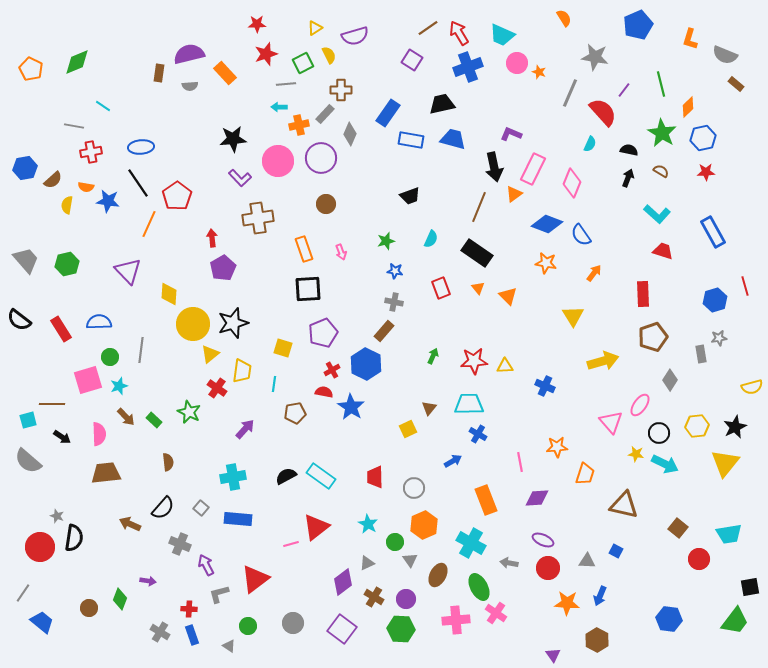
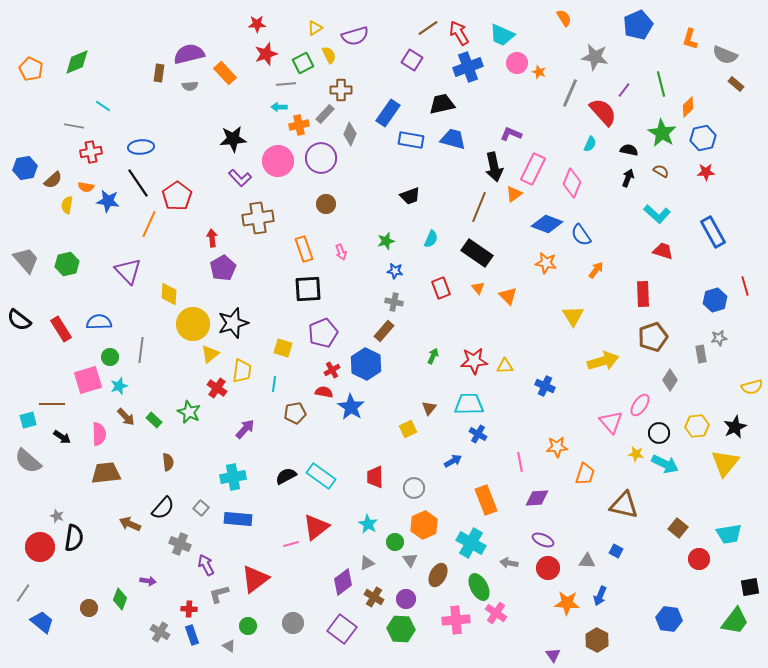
orange arrow at (594, 273): moved 2 px right, 3 px up
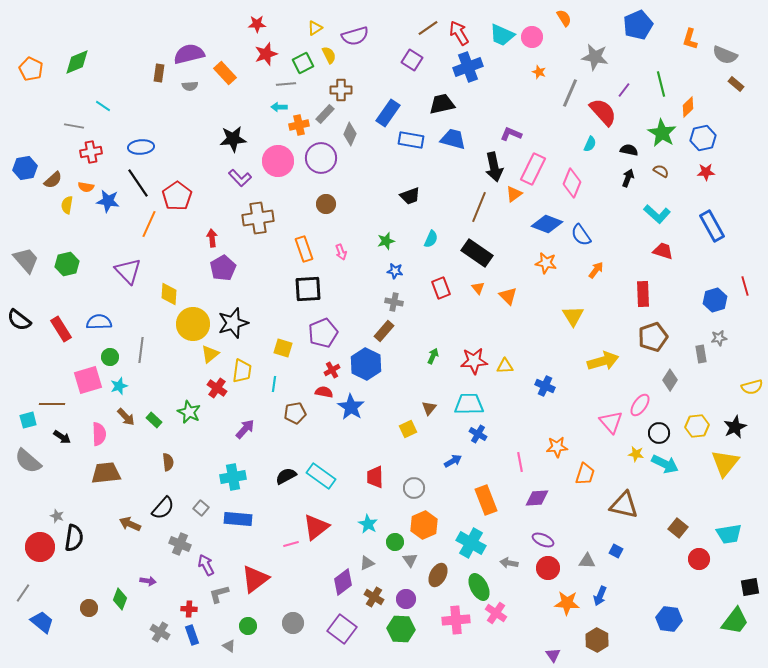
pink circle at (517, 63): moved 15 px right, 26 px up
blue rectangle at (713, 232): moved 1 px left, 6 px up
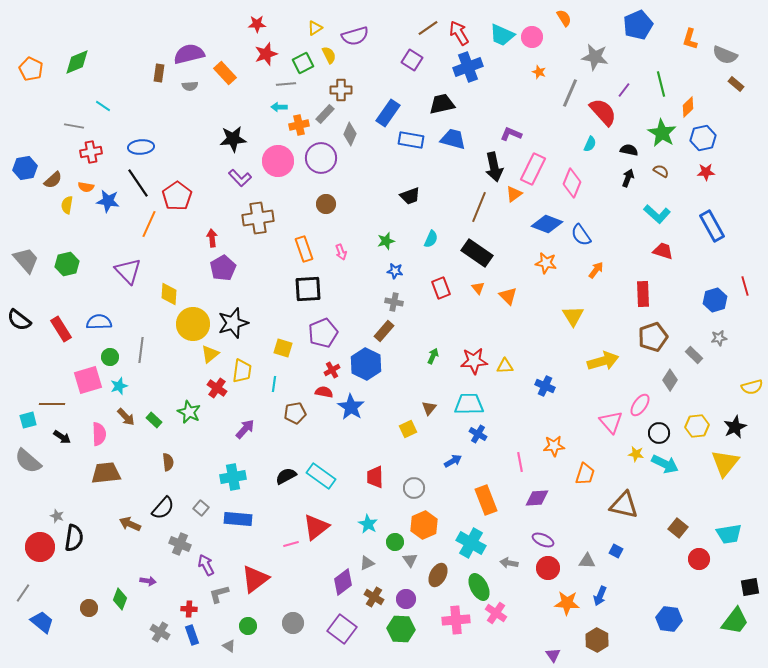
gray rectangle at (701, 354): moved 7 px left, 1 px down; rotated 36 degrees counterclockwise
orange star at (557, 447): moved 3 px left, 1 px up
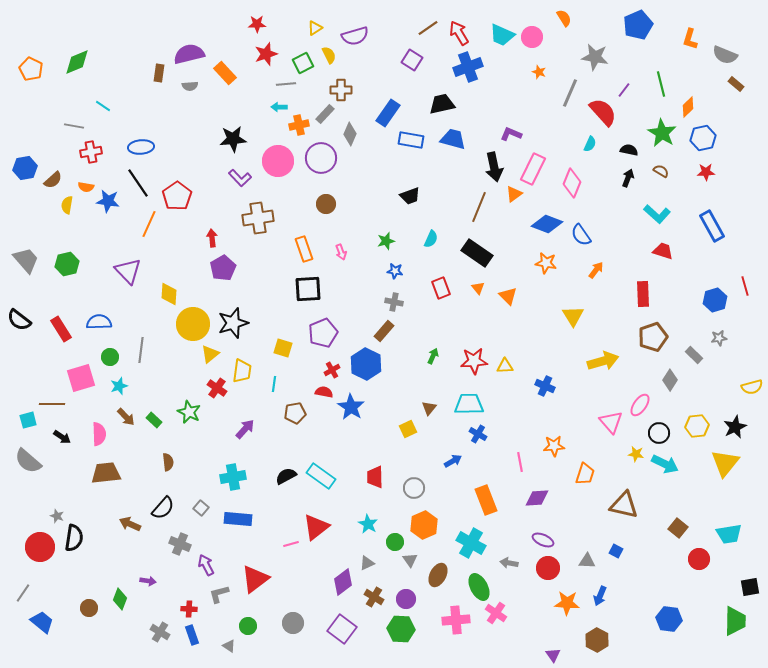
pink square at (88, 380): moved 7 px left, 2 px up
green trapezoid at (735, 621): rotated 36 degrees counterclockwise
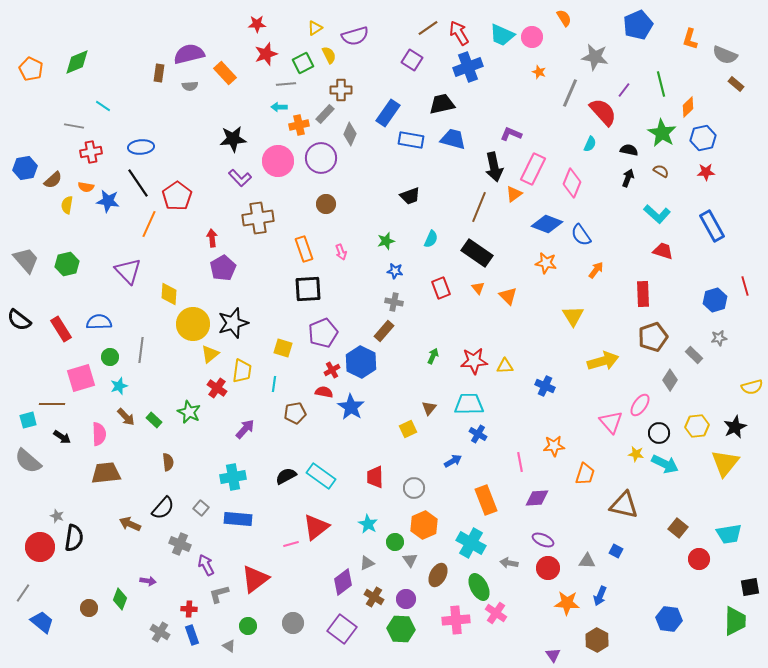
blue hexagon at (366, 364): moved 5 px left, 2 px up
